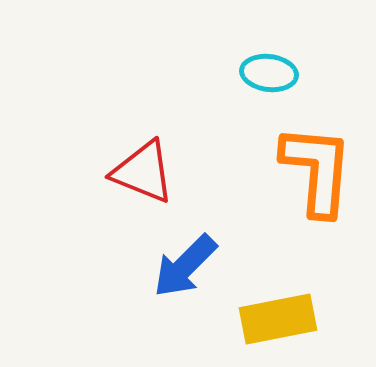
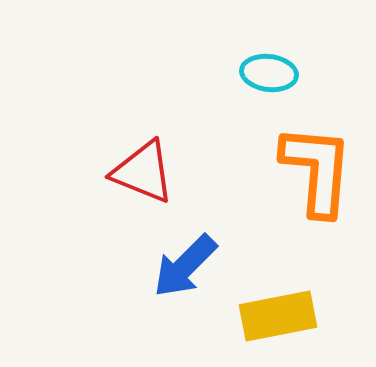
yellow rectangle: moved 3 px up
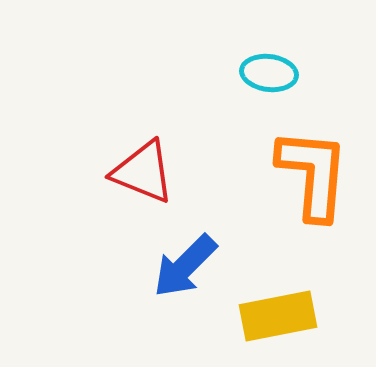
orange L-shape: moved 4 px left, 4 px down
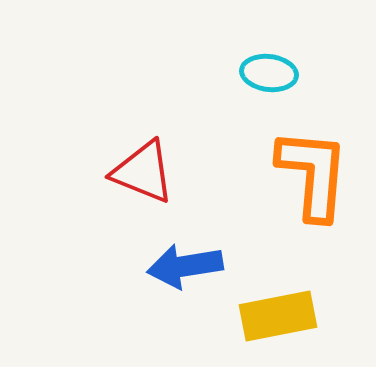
blue arrow: rotated 36 degrees clockwise
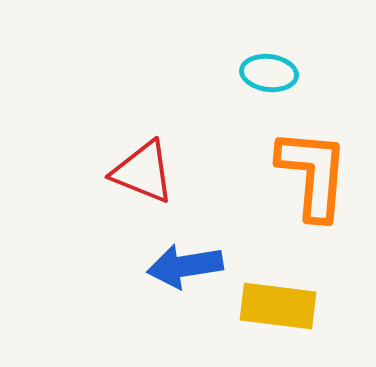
yellow rectangle: moved 10 px up; rotated 18 degrees clockwise
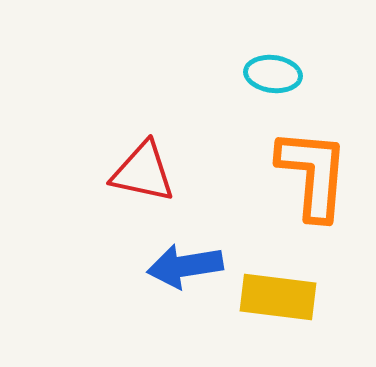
cyan ellipse: moved 4 px right, 1 px down
red triangle: rotated 10 degrees counterclockwise
yellow rectangle: moved 9 px up
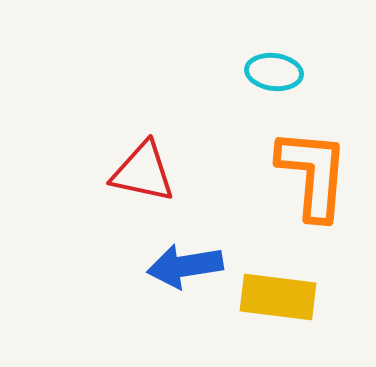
cyan ellipse: moved 1 px right, 2 px up
